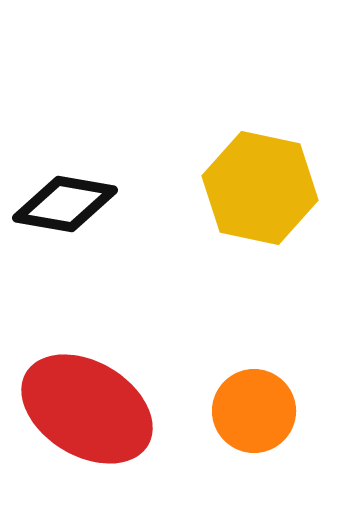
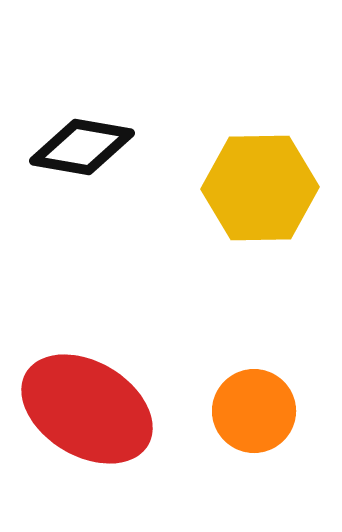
yellow hexagon: rotated 13 degrees counterclockwise
black diamond: moved 17 px right, 57 px up
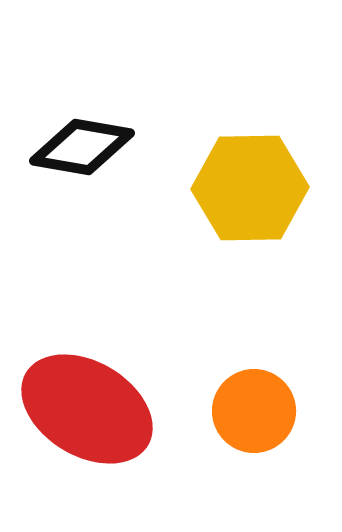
yellow hexagon: moved 10 px left
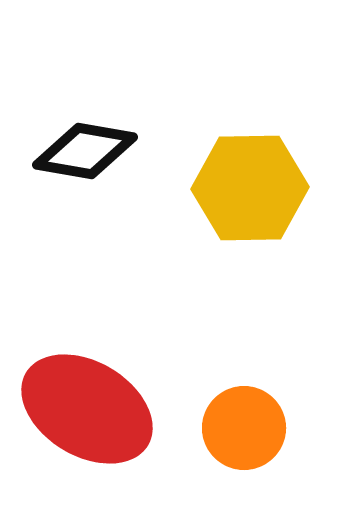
black diamond: moved 3 px right, 4 px down
orange circle: moved 10 px left, 17 px down
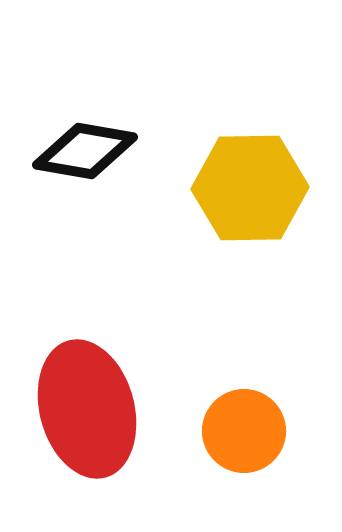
red ellipse: rotated 44 degrees clockwise
orange circle: moved 3 px down
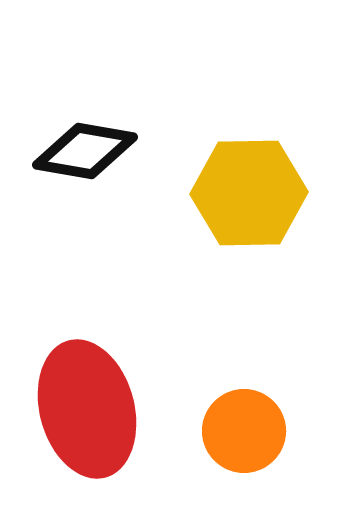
yellow hexagon: moved 1 px left, 5 px down
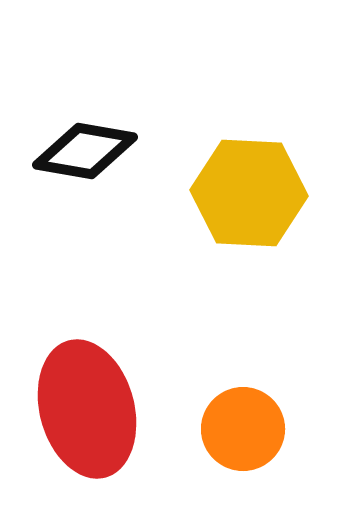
yellow hexagon: rotated 4 degrees clockwise
orange circle: moved 1 px left, 2 px up
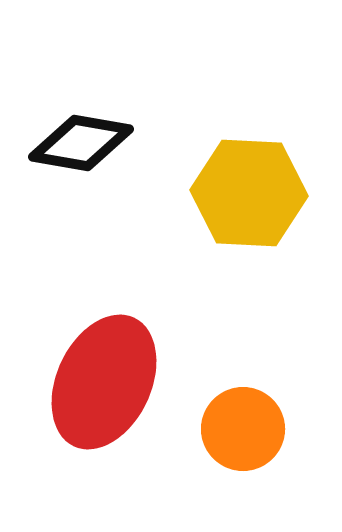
black diamond: moved 4 px left, 8 px up
red ellipse: moved 17 px right, 27 px up; rotated 40 degrees clockwise
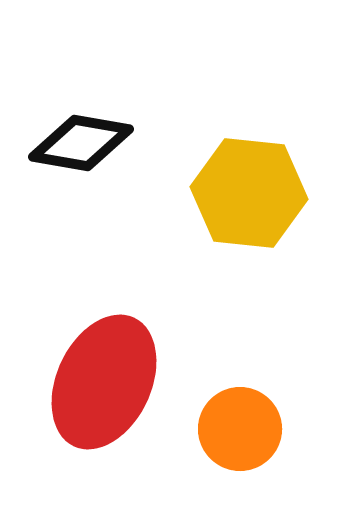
yellow hexagon: rotated 3 degrees clockwise
orange circle: moved 3 px left
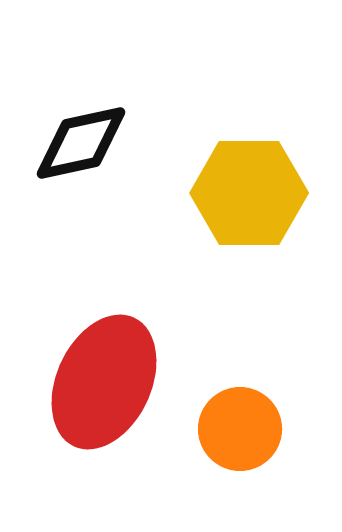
black diamond: rotated 22 degrees counterclockwise
yellow hexagon: rotated 6 degrees counterclockwise
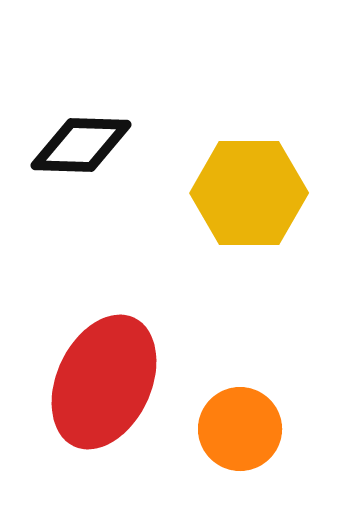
black diamond: moved 2 px down; rotated 14 degrees clockwise
